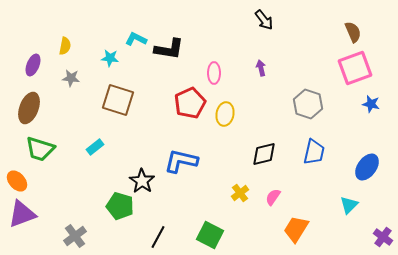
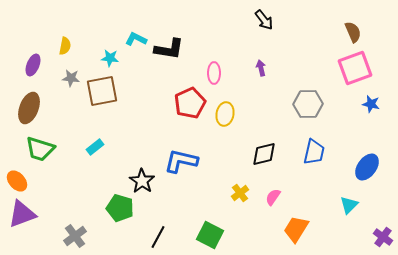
brown square: moved 16 px left, 9 px up; rotated 28 degrees counterclockwise
gray hexagon: rotated 20 degrees counterclockwise
green pentagon: moved 2 px down
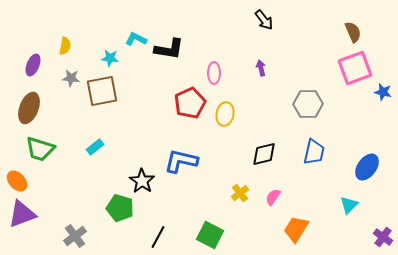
blue star: moved 12 px right, 12 px up
